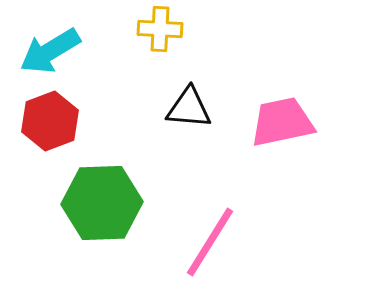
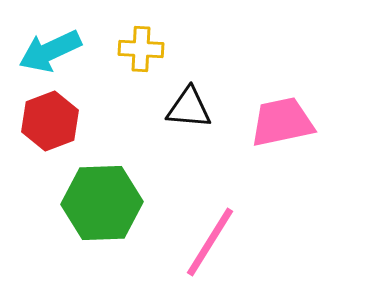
yellow cross: moved 19 px left, 20 px down
cyan arrow: rotated 6 degrees clockwise
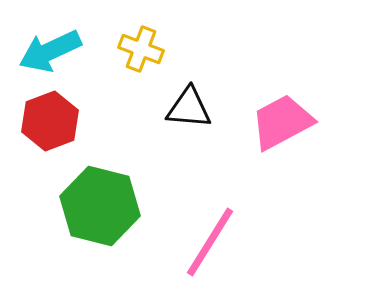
yellow cross: rotated 18 degrees clockwise
pink trapezoid: rotated 16 degrees counterclockwise
green hexagon: moved 2 px left, 3 px down; rotated 16 degrees clockwise
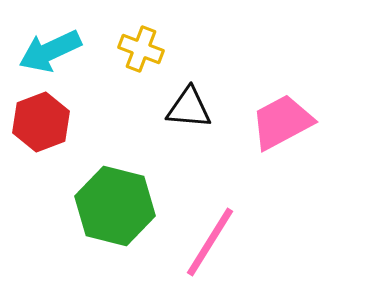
red hexagon: moved 9 px left, 1 px down
green hexagon: moved 15 px right
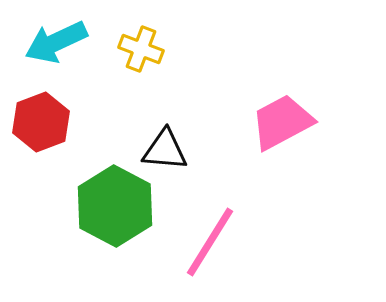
cyan arrow: moved 6 px right, 9 px up
black triangle: moved 24 px left, 42 px down
green hexagon: rotated 14 degrees clockwise
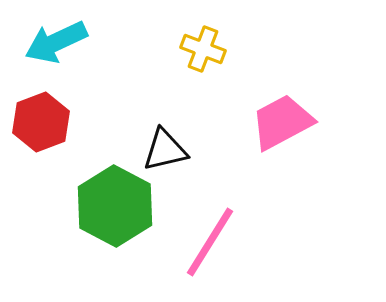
yellow cross: moved 62 px right
black triangle: rotated 18 degrees counterclockwise
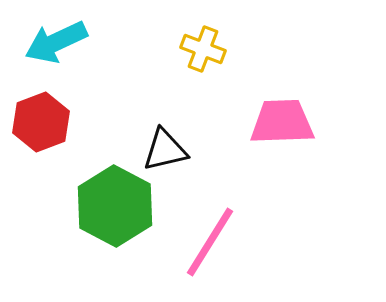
pink trapezoid: rotated 26 degrees clockwise
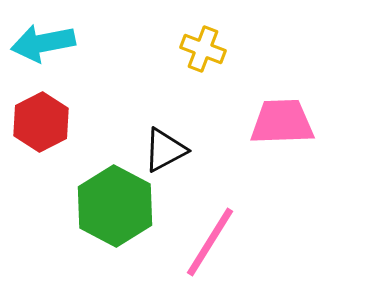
cyan arrow: moved 13 px left, 1 px down; rotated 14 degrees clockwise
red hexagon: rotated 6 degrees counterclockwise
black triangle: rotated 15 degrees counterclockwise
